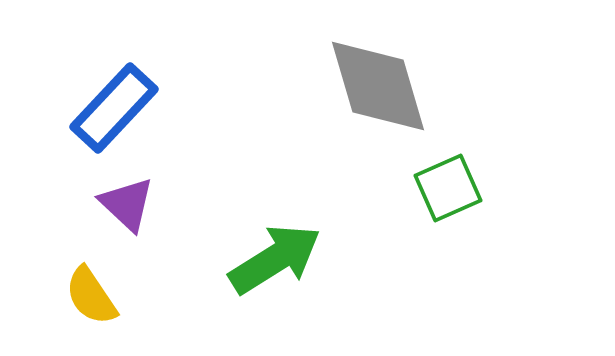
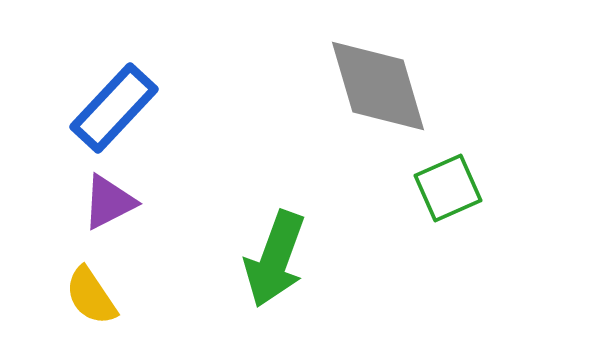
purple triangle: moved 18 px left, 2 px up; rotated 50 degrees clockwise
green arrow: rotated 142 degrees clockwise
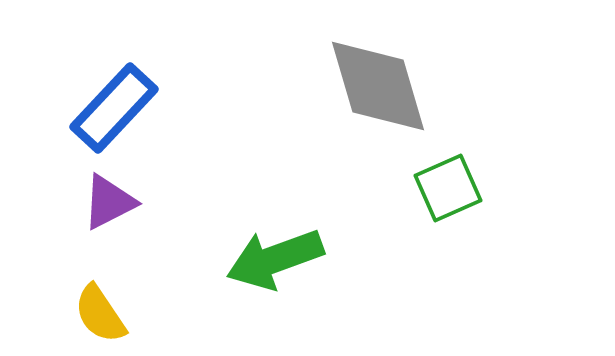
green arrow: rotated 50 degrees clockwise
yellow semicircle: moved 9 px right, 18 px down
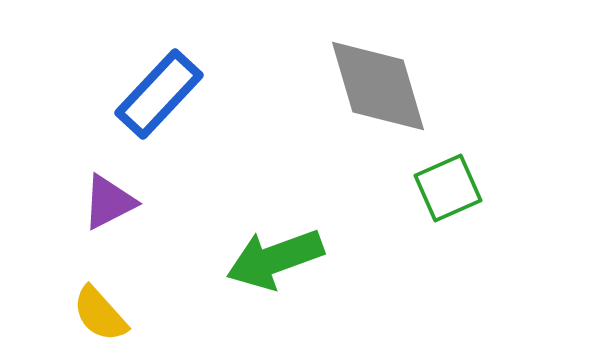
blue rectangle: moved 45 px right, 14 px up
yellow semicircle: rotated 8 degrees counterclockwise
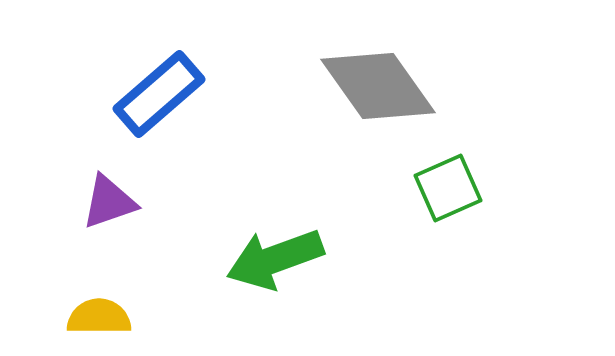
gray diamond: rotated 19 degrees counterclockwise
blue rectangle: rotated 6 degrees clockwise
purple triangle: rotated 8 degrees clockwise
yellow semicircle: moved 1 px left, 3 px down; rotated 132 degrees clockwise
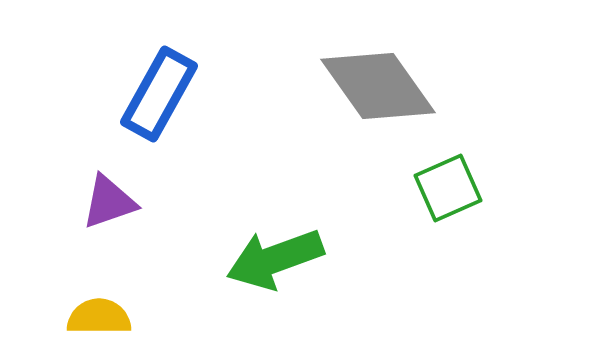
blue rectangle: rotated 20 degrees counterclockwise
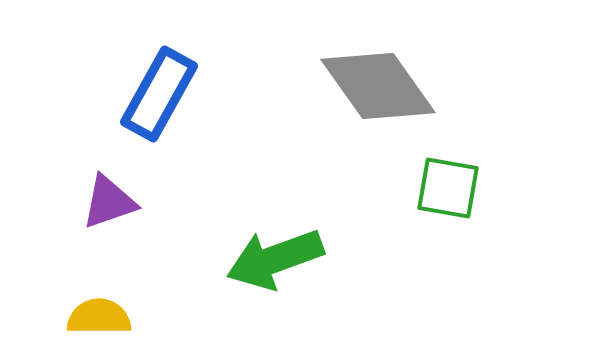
green square: rotated 34 degrees clockwise
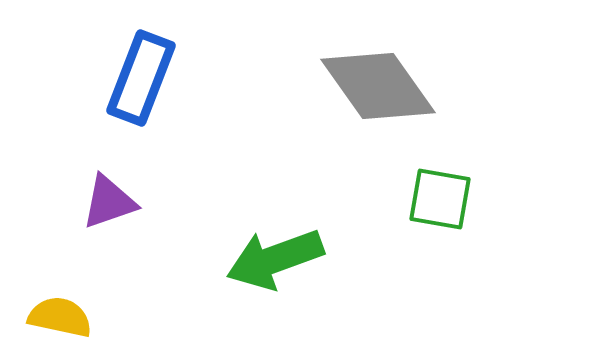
blue rectangle: moved 18 px left, 16 px up; rotated 8 degrees counterclockwise
green square: moved 8 px left, 11 px down
yellow semicircle: moved 39 px left; rotated 12 degrees clockwise
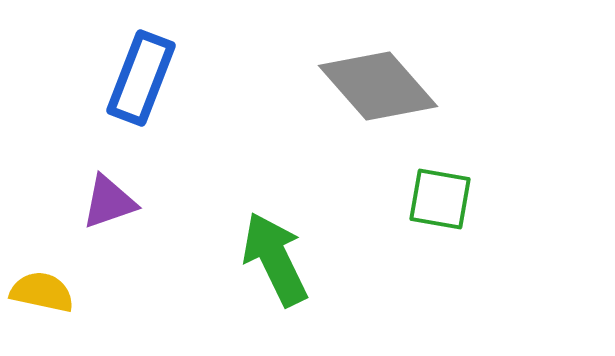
gray diamond: rotated 6 degrees counterclockwise
green arrow: rotated 84 degrees clockwise
yellow semicircle: moved 18 px left, 25 px up
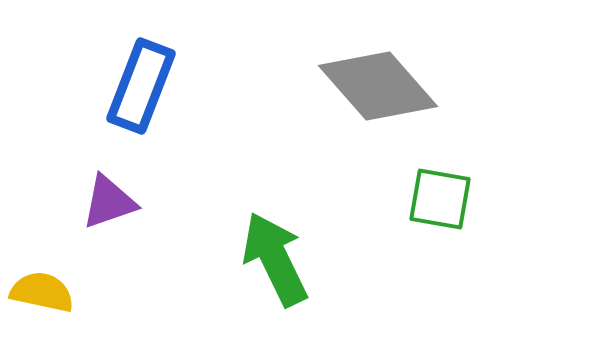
blue rectangle: moved 8 px down
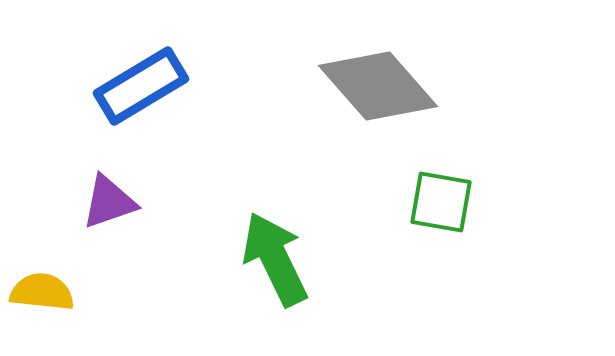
blue rectangle: rotated 38 degrees clockwise
green square: moved 1 px right, 3 px down
yellow semicircle: rotated 6 degrees counterclockwise
